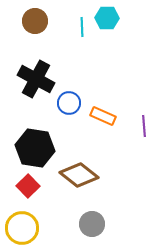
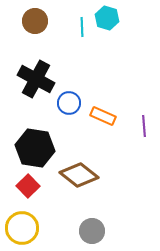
cyan hexagon: rotated 15 degrees clockwise
gray circle: moved 7 px down
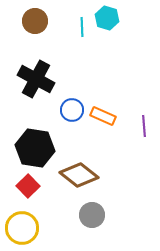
blue circle: moved 3 px right, 7 px down
gray circle: moved 16 px up
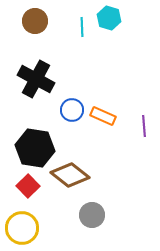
cyan hexagon: moved 2 px right
brown diamond: moved 9 px left
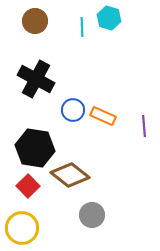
blue circle: moved 1 px right
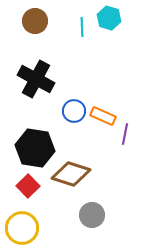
blue circle: moved 1 px right, 1 px down
purple line: moved 19 px left, 8 px down; rotated 15 degrees clockwise
brown diamond: moved 1 px right, 1 px up; rotated 21 degrees counterclockwise
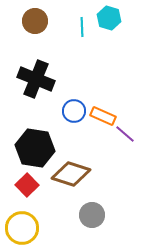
black cross: rotated 6 degrees counterclockwise
purple line: rotated 60 degrees counterclockwise
red square: moved 1 px left, 1 px up
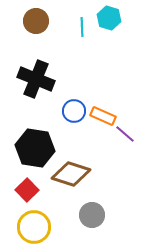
brown circle: moved 1 px right
red square: moved 5 px down
yellow circle: moved 12 px right, 1 px up
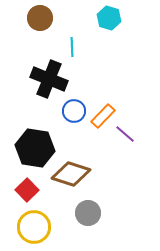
brown circle: moved 4 px right, 3 px up
cyan line: moved 10 px left, 20 px down
black cross: moved 13 px right
orange rectangle: rotated 70 degrees counterclockwise
gray circle: moved 4 px left, 2 px up
